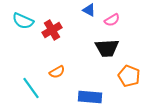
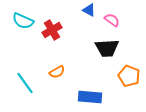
pink semicircle: rotated 112 degrees counterclockwise
cyan line: moved 6 px left, 5 px up
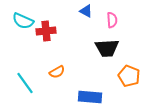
blue triangle: moved 3 px left, 1 px down
pink semicircle: rotated 49 degrees clockwise
red cross: moved 6 px left, 1 px down; rotated 24 degrees clockwise
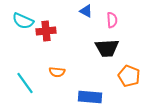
orange semicircle: rotated 35 degrees clockwise
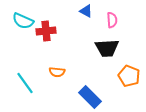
blue rectangle: rotated 40 degrees clockwise
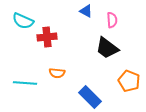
red cross: moved 1 px right, 6 px down
black trapezoid: rotated 40 degrees clockwise
orange semicircle: moved 1 px down
orange pentagon: moved 5 px down
cyan line: rotated 50 degrees counterclockwise
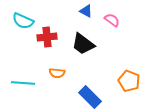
pink semicircle: rotated 49 degrees counterclockwise
black trapezoid: moved 24 px left, 4 px up
cyan line: moved 2 px left
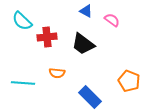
cyan semicircle: moved 1 px left; rotated 20 degrees clockwise
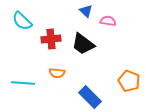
blue triangle: rotated 16 degrees clockwise
pink semicircle: moved 4 px left, 1 px down; rotated 28 degrees counterclockwise
red cross: moved 4 px right, 2 px down
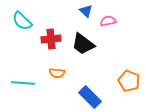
pink semicircle: rotated 21 degrees counterclockwise
